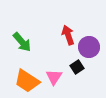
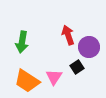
green arrow: rotated 50 degrees clockwise
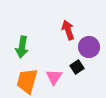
red arrow: moved 5 px up
green arrow: moved 5 px down
orange trapezoid: rotated 72 degrees clockwise
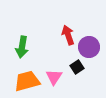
red arrow: moved 5 px down
orange trapezoid: rotated 60 degrees clockwise
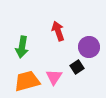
red arrow: moved 10 px left, 4 px up
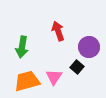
black square: rotated 16 degrees counterclockwise
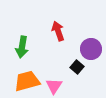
purple circle: moved 2 px right, 2 px down
pink triangle: moved 9 px down
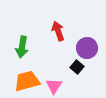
purple circle: moved 4 px left, 1 px up
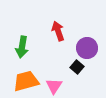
orange trapezoid: moved 1 px left
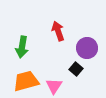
black square: moved 1 px left, 2 px down
